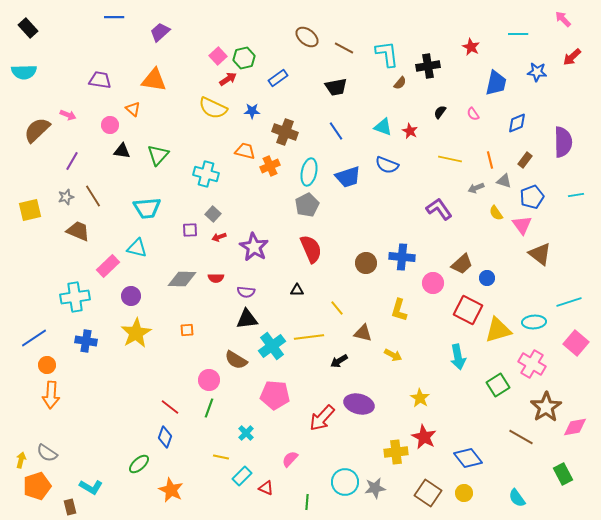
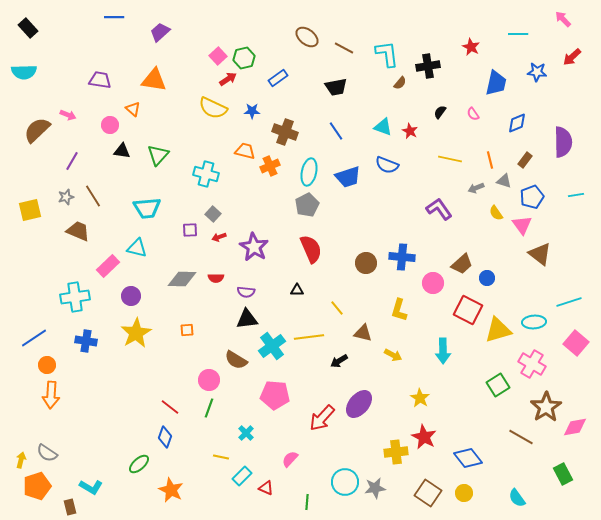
cyan arrow at (458, 357): moved 15 px left, 6 px up; rotated 10 degrees clockwise
purple ellipse at (359, 404): rotated 64 degrees counterclockwise
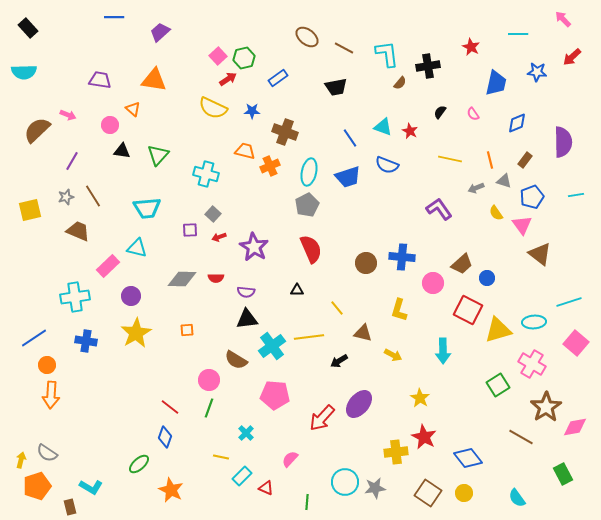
blue line at (336, 131): moved 14 px right, 7 px down
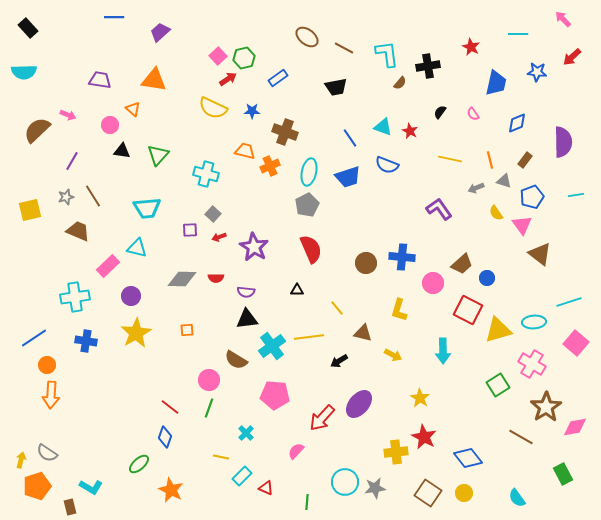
pink semicircle at (290, 459): moved 6 px right, 8 px up
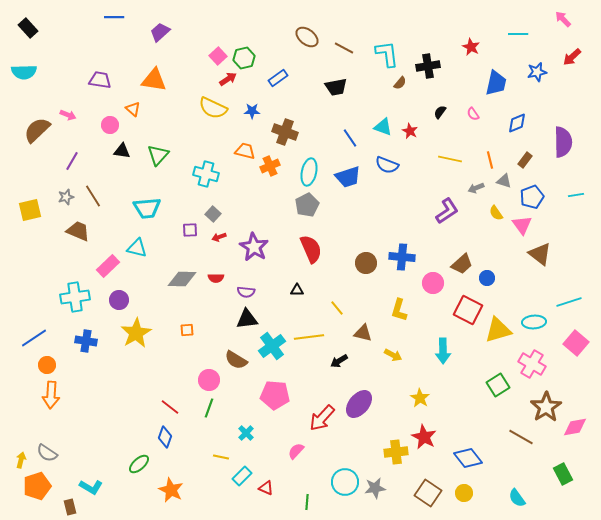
blue star at (537, 72): rotated 18 degrees counterclockwise
purple L-shape at (439, 209): moved 8 px right, 2 px down; rotated 92 degrees clockwise
purple circle at (131, 296): moved 12 px left, 4 px down
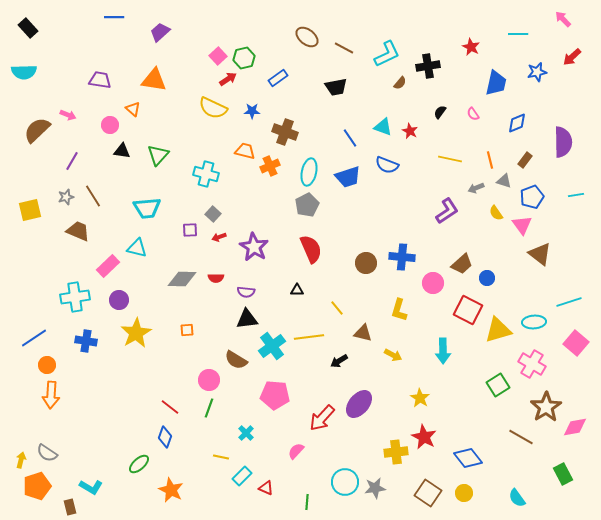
cyan L-shape at (387, 54): rotated 72 degrees clockwise
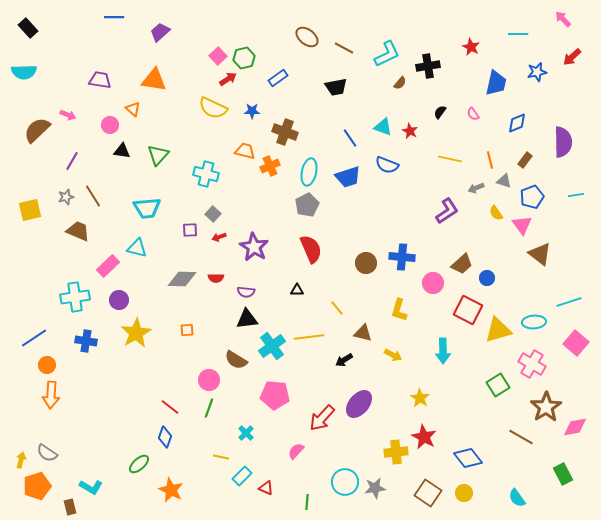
black arrow at (339, 361): moved 5 px right, 1 px up
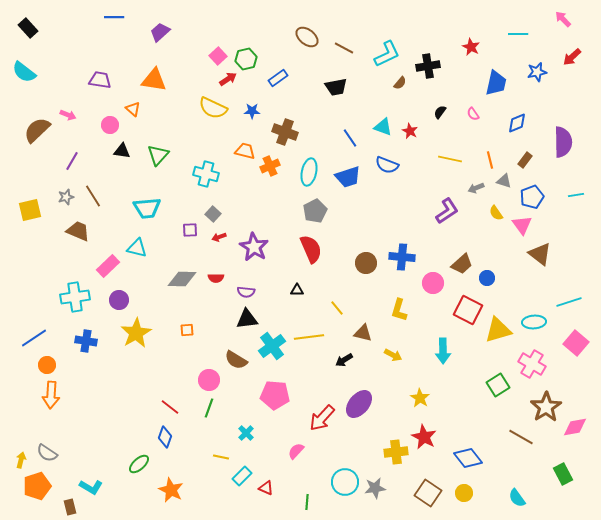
green hexagon at (244, 58): moved 2 px right, 1 px down
cyan semicircle at (24, 72): rotated 40 degrees clockwise
gray pentagon at (307, 205): moved 8 px right, 6 px down
